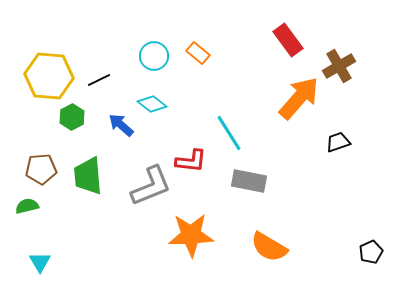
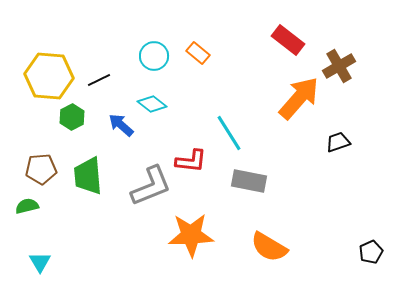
red rectangle: rotated 16 degrees counterclockwise
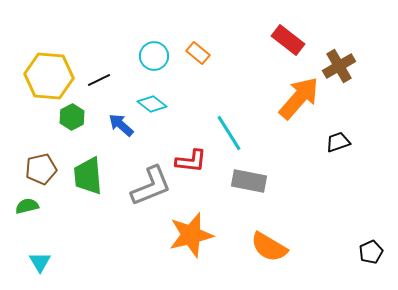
brown pentagon: rotated 8 degrees counterclockwise
orange star: rotated 12 degrees counterclockwise
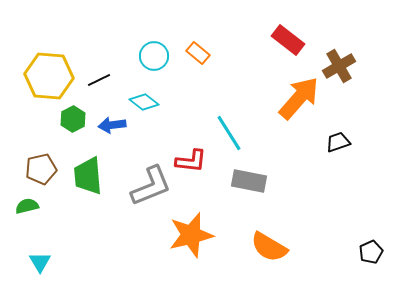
cyan diamond: moved 8 px left, 2 px up
green hexagon: moved 1 px right, 2 px down
blue arrow: moved 9 px left; rotated 48 degrees counterclockwise
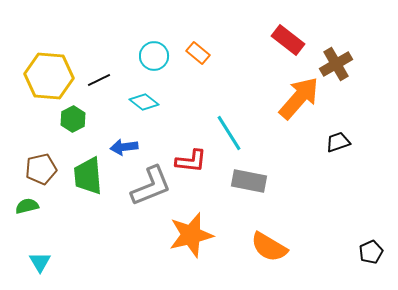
brown cross: moved 3 px left, 2 px up
blue arrow: moved 12 px right, 22 px down
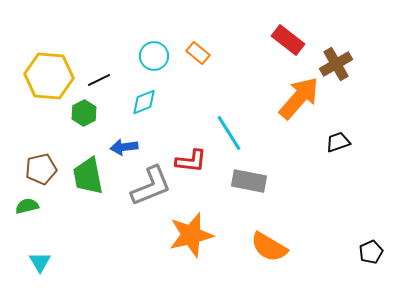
cyan diamond: rotated 60 degrees counterclockwise
green hexagon: moved 11 px right, 6 px up
green trapezoid: rotated 6 degrees counterclockwise
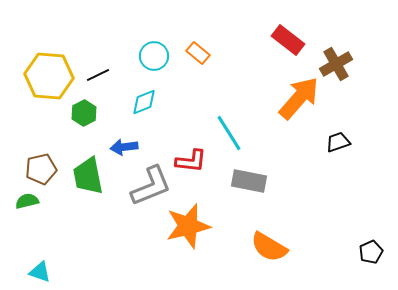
black line: moved 1 px left, 5 px up
green semicircle: moved 5 px up
orange star: moved 3 px left, 9 px up
cyan triangle: moved 10 px down; rotated 40 degrees counterclockwise
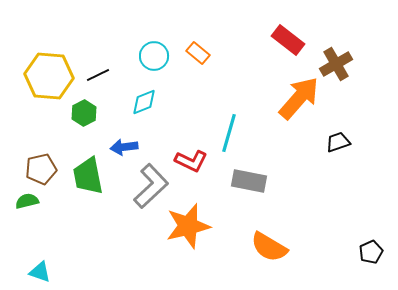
cyan line: rotated 48 degrees clockwise
red L-shape: rotated 20 degrees clockwise
gray L-shape: rotated 21 degrees counterclockwise
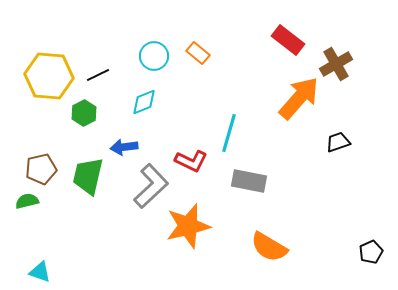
green trapezoid: rotated 24 degrees clockwise
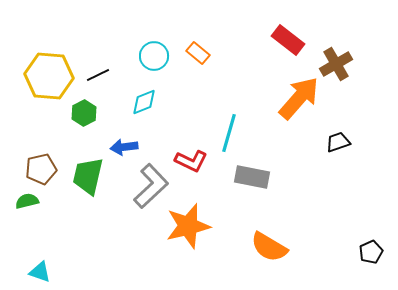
gray rectangle: moved 3 px right, 4 px up
